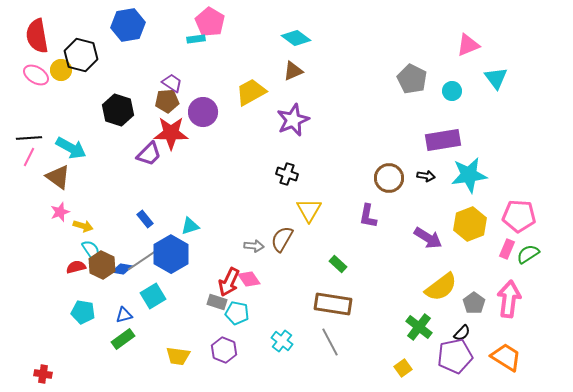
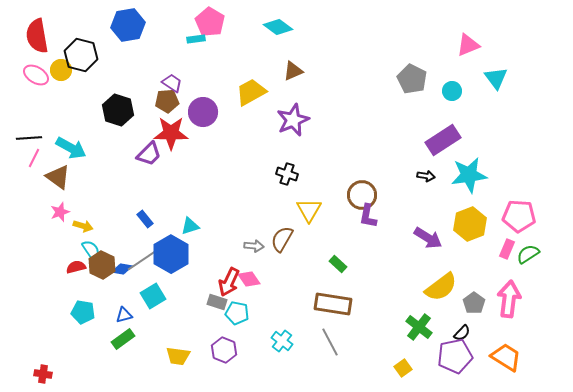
cyan diamond at (296, 38): moved 18 px left, 11 px up
purple rectangle at (443, 140): rotated 24 degrees counterclockwise
pink line at (29, 157): moved 5 px right, 1 px down
brown circle at (389, 178): moved 27 px left, 17 px down
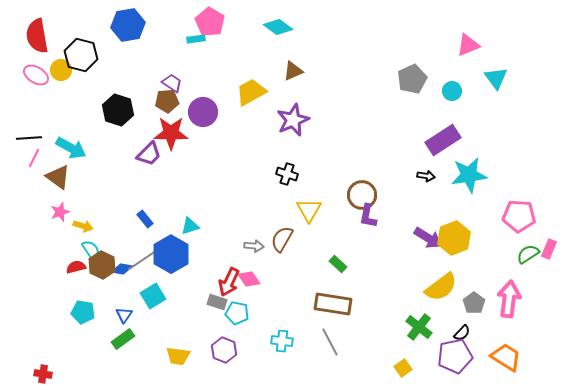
gray pentagon at (412, 79): rotated 20 degrees clockwise
yellow hexagon at (470, 224): moved 16 px left, 14 px down
pink rectangle at (507, 249): moved 42 px right
blue triangle at (124, 315): rotated 42 degrees counterclockwise
cyan cross at (282, 341): rotated 30 degrees counterclockwise
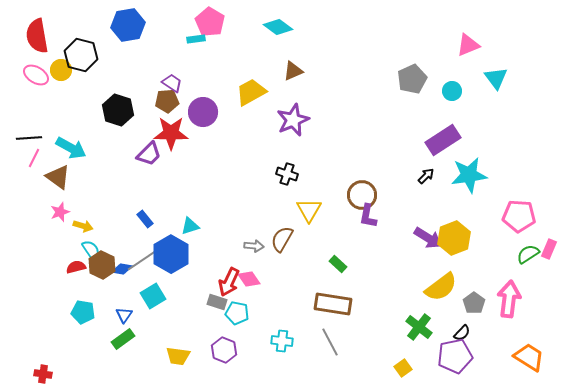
black arrow at (426, 176): rotated 54 degrees counterclockwise
orange trapezoid at (506, 357): moved 23 px right
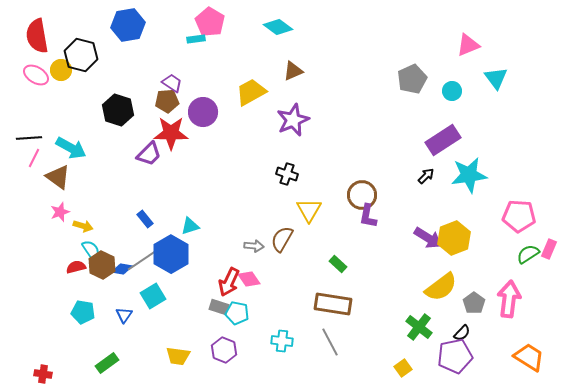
gray rectangle at (217, 302): moved 2 px right, 5 px down
green rectangle at (123, 339): moved 16 px left, 24 px down
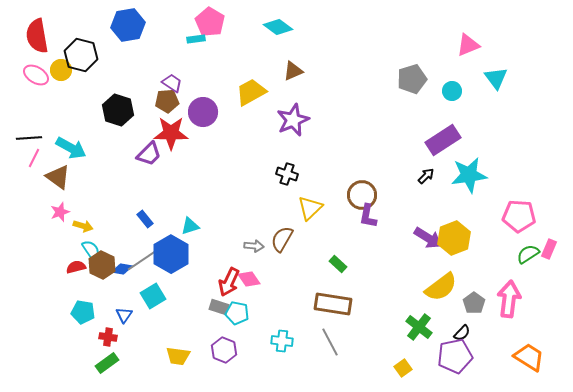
gray pentagon at (412, 79): rotated 8 degrees clockwise
yellow triangle at (309, 210): moved 1 px right, 2 px up; rotated 16 degrees clockwise
red cross at (43, 374): moved 65 px right, 37 px up
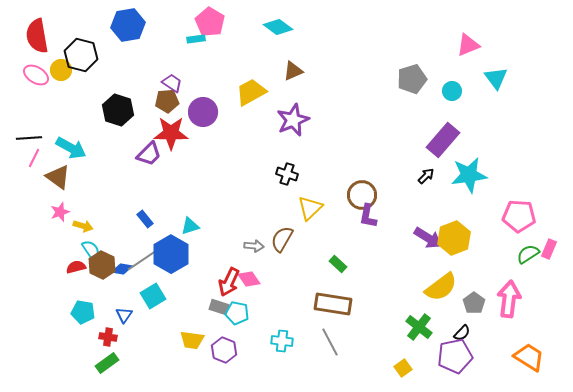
purple rectangle at (443, 140): rotated 16 degrees counterclockwise
yellow trapezoid at (178, 356): moved 14 px right, 16 px up
